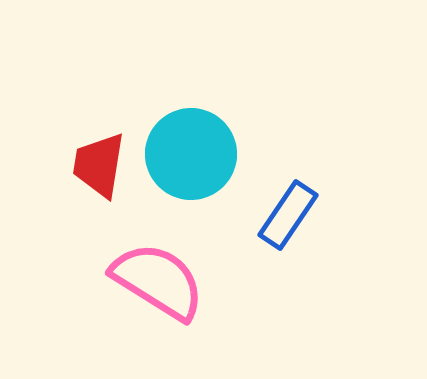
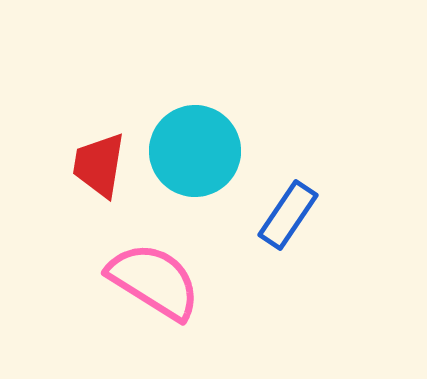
cyan circle: moved 4 px right, 3 px up
pink semicircle: moved 4 px left
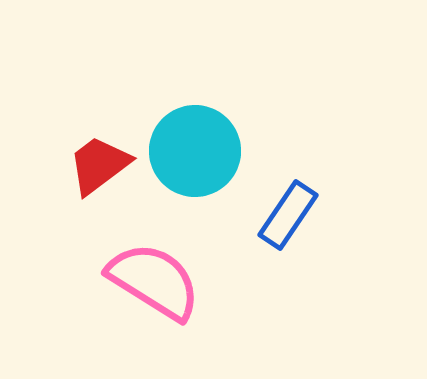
red trapezoid: rotated 44 degrees clockwise
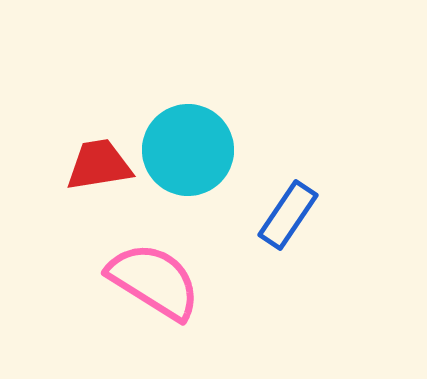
cyan circle: moved 7 px left, 1 px up
red trapezoid: rotated 28 degrees clockwise
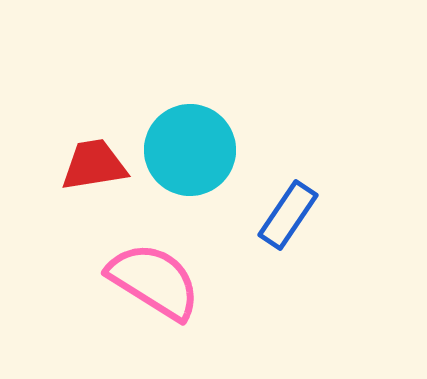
cyan circle: moved 2 px right
red trapezoid: moved 5 px left
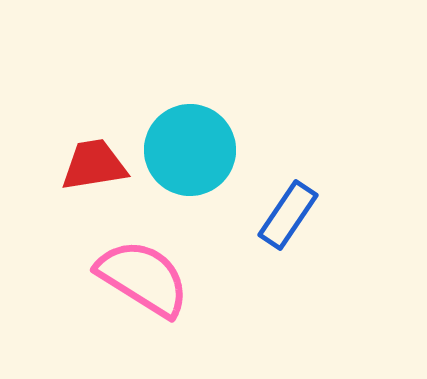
pink semicircle: moved 11 px left, 3 px up
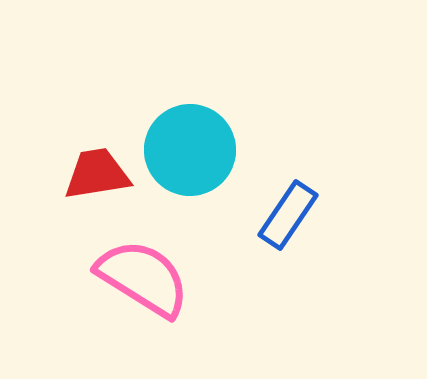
red trapezoid: moved 3 px right, 9 px down
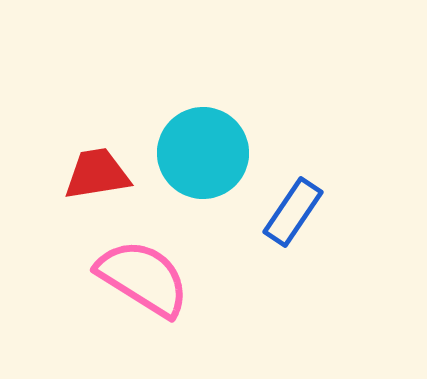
cyan circle: moved 13 px right, 3 px down
blue rectangle: moved 5 px right, 3 px up
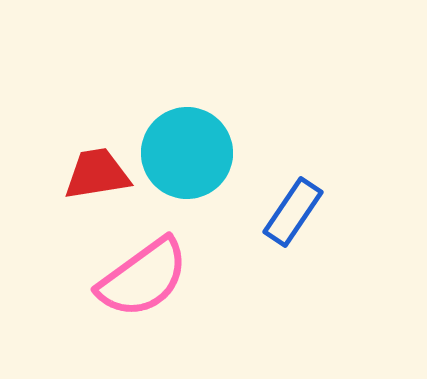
cyan circle: moved 16 px left
pink semicircle: rotated 112 degrees clockwise
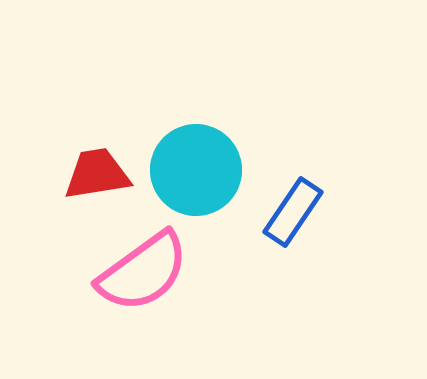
cyan circle: moved 9 px right, 17 px down
pink semicircle: moved 6 px up
